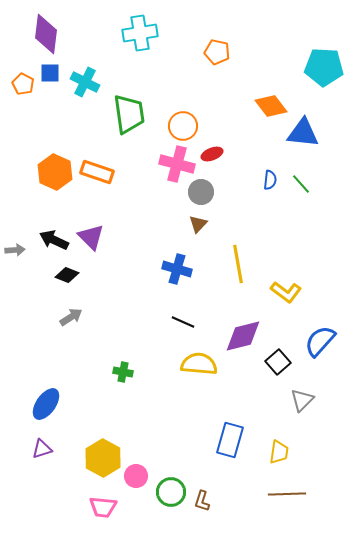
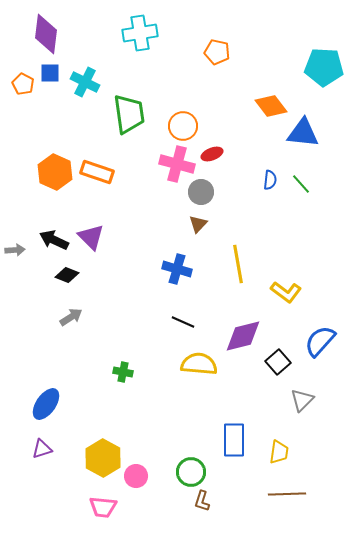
blue rectangle at (230, 440): moved 4 px right; rotated 16 degrees counterclockwise
green circle at (171, 492): moved 20 px right, 20 px up
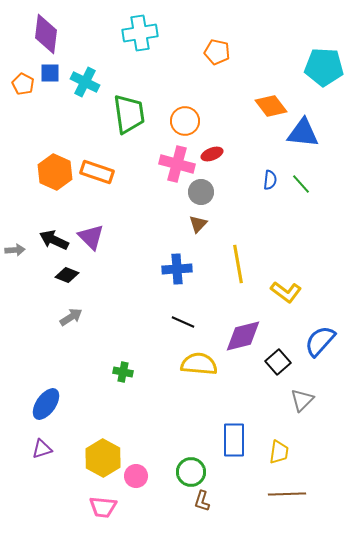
orange circle at (183, 126): moved 2 px right, 5 px up
blue cross at (177, 269): rotated 20 degrees counterclockwise
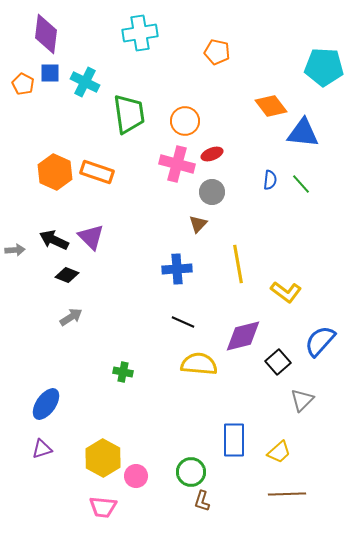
gray circle at (201, 192): moved 11 px right
yellow trapezoid at (279, 452): rotated 40 degrees clockwise
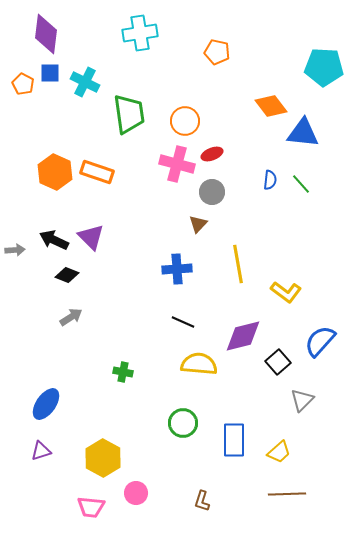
purple triangle at (42, 449): moved 1 px left, 2 px down
green circle at (191, 472): moved 8 px left, 49 px up
pink circle at (136, 476): moved 17 px down
pink trapezoid at (103, 507): moved 12 px left
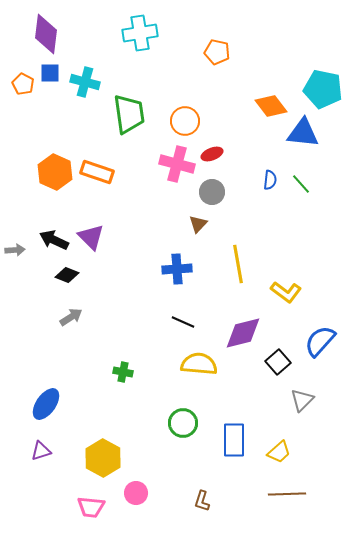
cyan pentagon at (324, 67): moved 1 px left, 22 px down; rotated 9 degrees clockwise
cyan cross at (85, 82): rotated 12 degrees counterclockwise
purple diamond at (243, 336): moved 3 px up
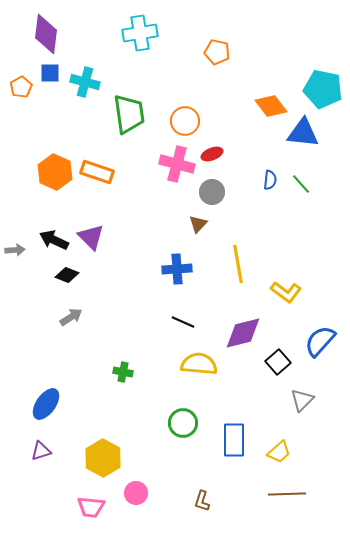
orange pentagon at (23, 84): moved 2 px left, 3 px down; rotated 15 degrees clockwise
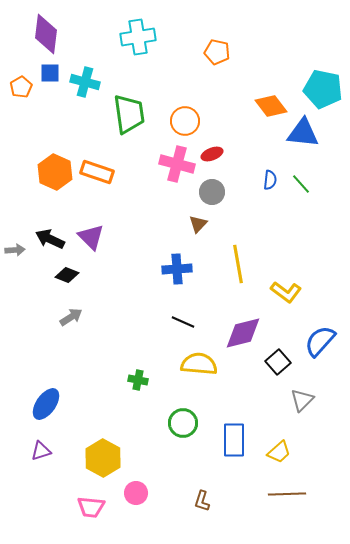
cyan cross at (140, 33): moved 2 px left, 4 px down
black arrow at (54, 240): moved 4 px left, 1 px up
green cross at (123, 372): moved 15 px right, 8 px down
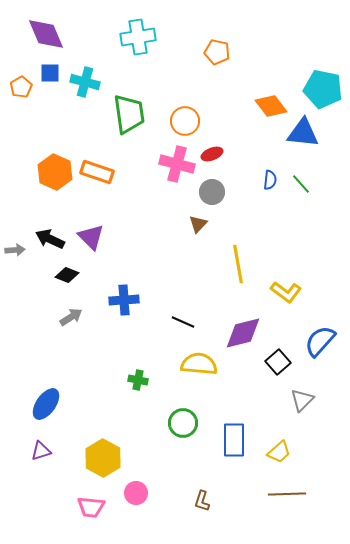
purple diamond at (46, 34): rotated 30 degrees counterclockwise
blue cross at (177, 269): moved 53 px left, 31 px down
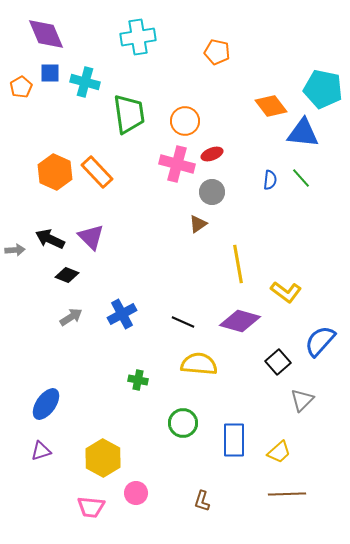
orange rectangle at (97, 172): rotated 28 degrees clockwise
green line at (301, 184): moved 6 px up
brown triangle at (198, 224): rotated 12 degrees clockwise
blue cross at (124, 300): moved 2 px left, 14 px down; rotated 24 degrees counterclockwise
purple diamond at (243, 333): moved 3 px left, 12 px up; rotated 30 degrees clockwise
